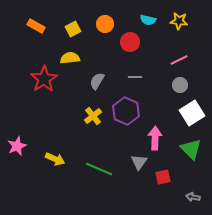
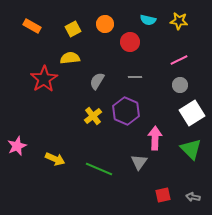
orange rectangle: moved 4 px left
red square: moved 18 px down
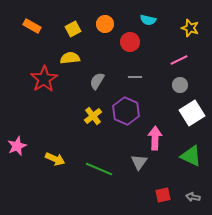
yellow star: moved 11 px right, 7 px down; rotated 12 degrees clockwise
green triangle: moved 7 px down; rotated 20 degrees counterclockwise
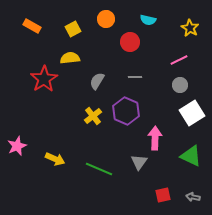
orange circle: moved 1 px right, 5 px up
yellow star: rotated 12 degrees clockwise
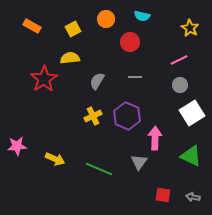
cyan semicircle: moved 6 px left, 4 px up
purple hexagon: moved 1 px right, 5 px down
yellow cross: rotated 12 degrees clockwise
pink star: rotated 18 degrees clockwise
red square: rotated 21 degrees clockwise
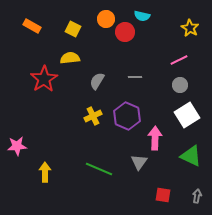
yellow square: rotated 35 degrees counterclockwise
red circle: moved 5 px left, 10 px up
white square: moved 5 px left, 2 px down
yellow arrow: moved 10 px left, 13 px down; rotated 114 degrees counterclockwise
gray arrow: moved 4 px right, 1 px up; rotated 88 degrees clockwise
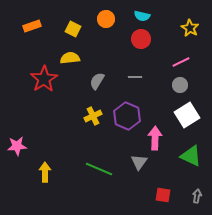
orange rectangle: rotated 48 degrees counterclockwise
red circle: moved 16 px right, 7 px down
pink line: moved 2 px right, 2 px down
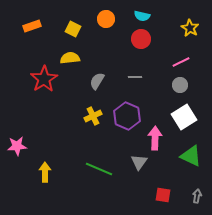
white square: moved 3 px left, 2 px down
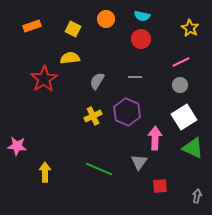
purple hexagon: moved 4 px up
pink star: rotated 12 degrees clockwise
green triangle: moved 2 px right, 8 px up
red square: moved 3 px left, 9 px up; rotated 14 degrees counterclockwise
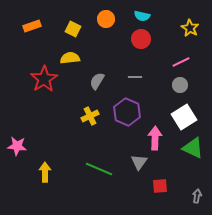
yellow cross: moved 3 px left
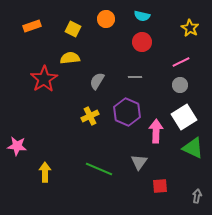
red circle: moved 1 px right, 3 px down
pink arrow: moved 1 px right, 7 px up
